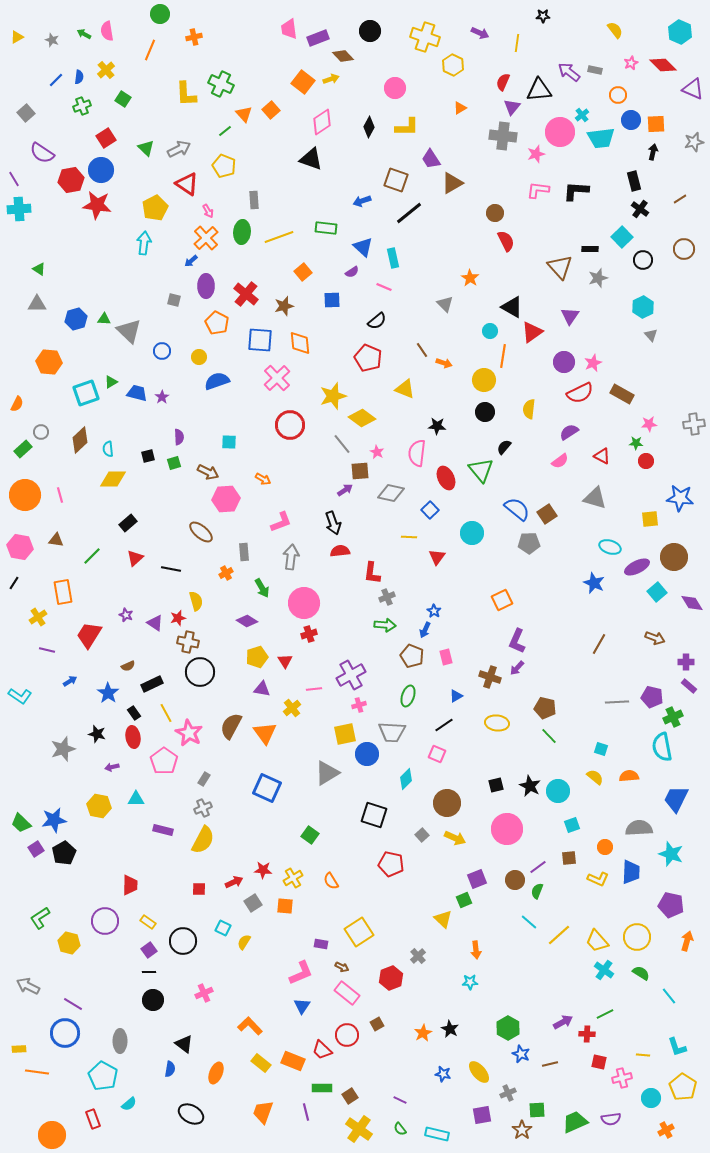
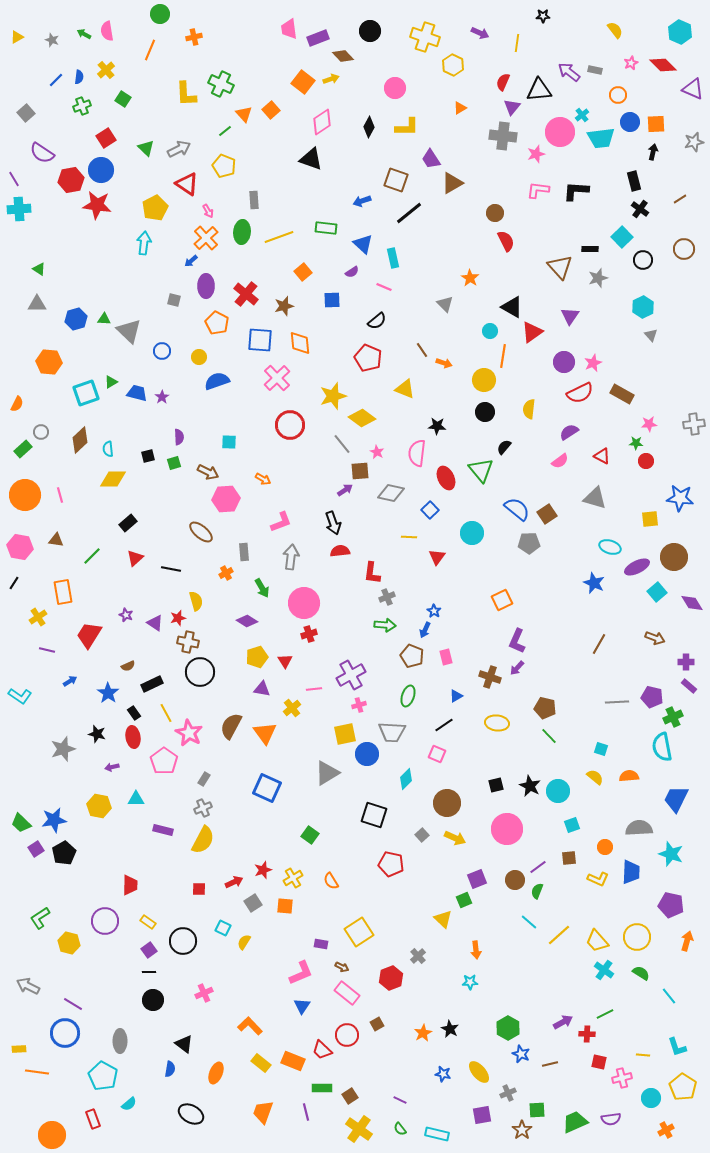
blue circle at (631, 120): moved 1 px left, 2 px down
blue triangle at (363, 247): moved 3 px up
red star at (263, 870): rotated 24 degrees counterclockwise
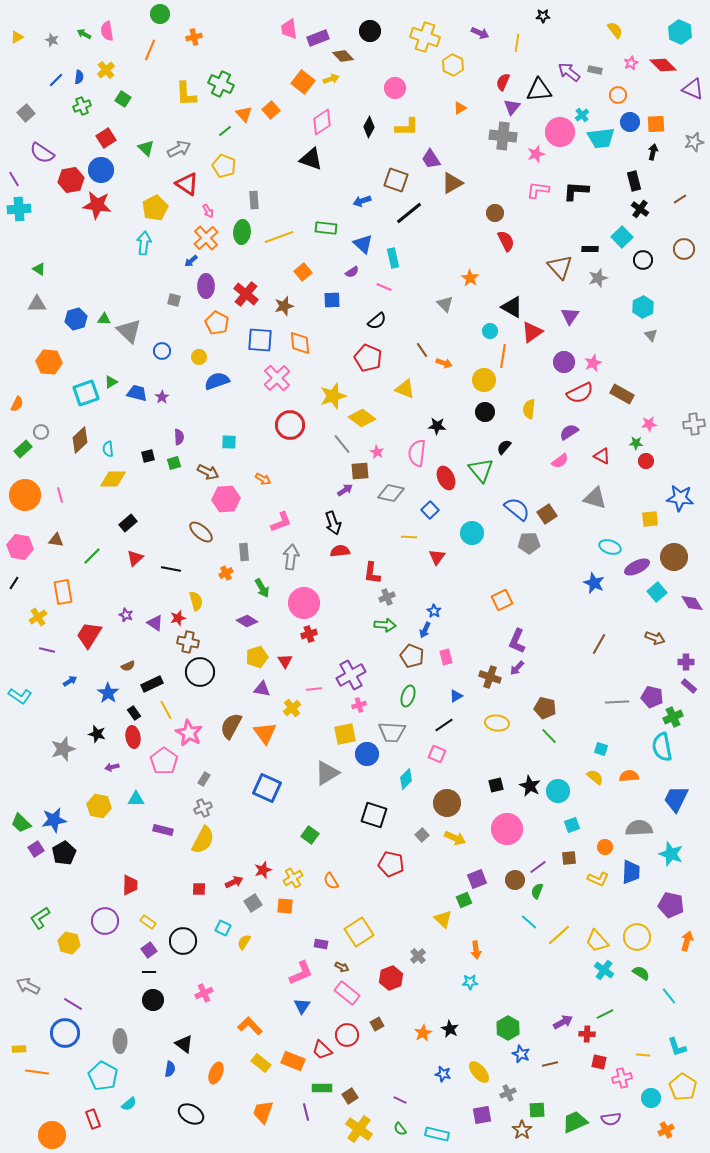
yellow line at (166, 713): moved 3 px up
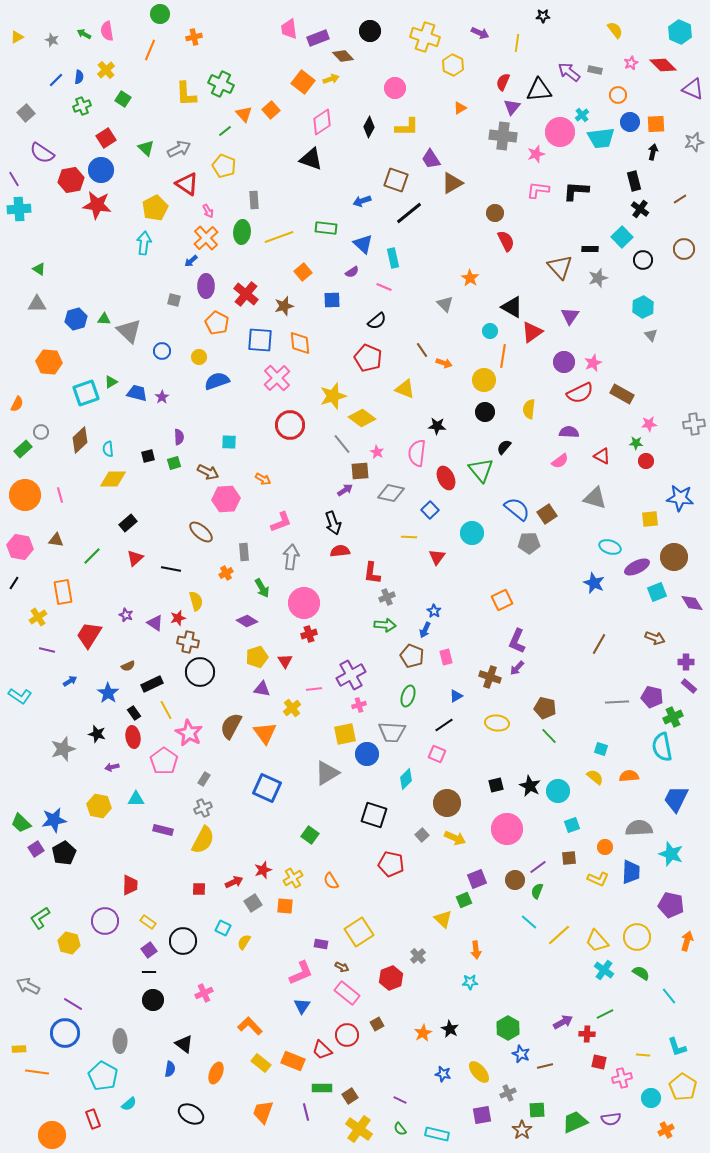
purple semicircle at (569, 432): rotated 36 degrees clockwise
cyan square at (657, 592): rotated 18 degrees clockwise
brown line at (550, 1064): moved 5 px left, 2 px down
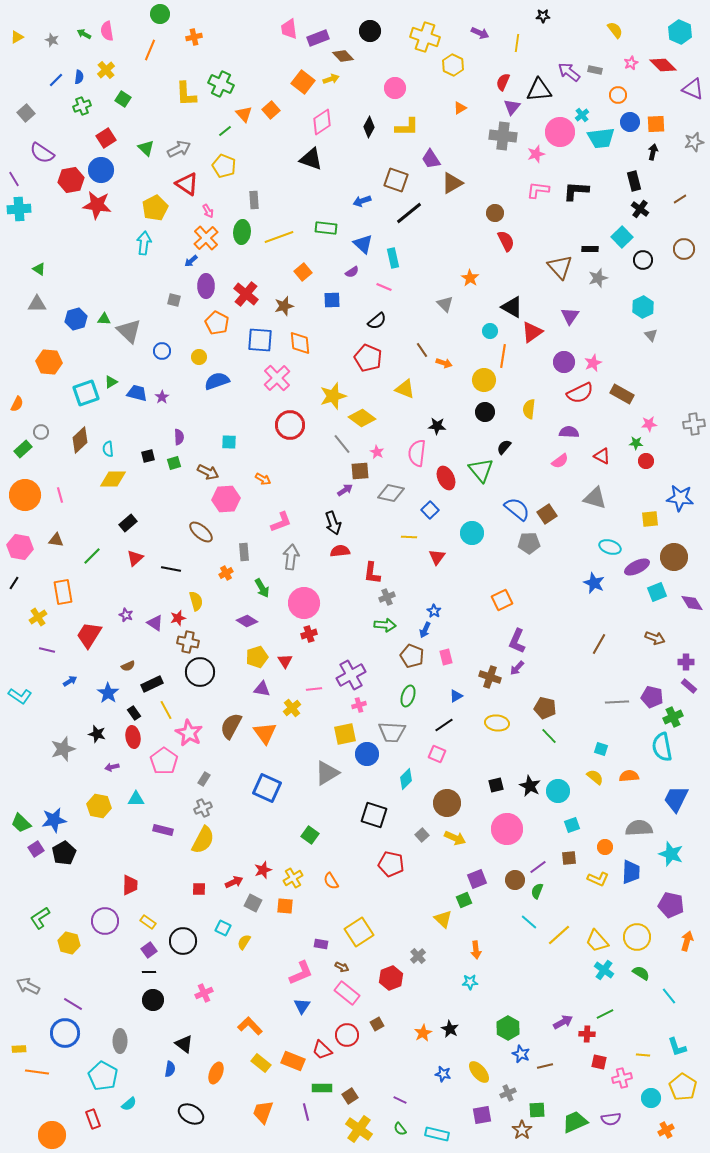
gray square at (253, 903): rotated 30 degrees counterclockwise
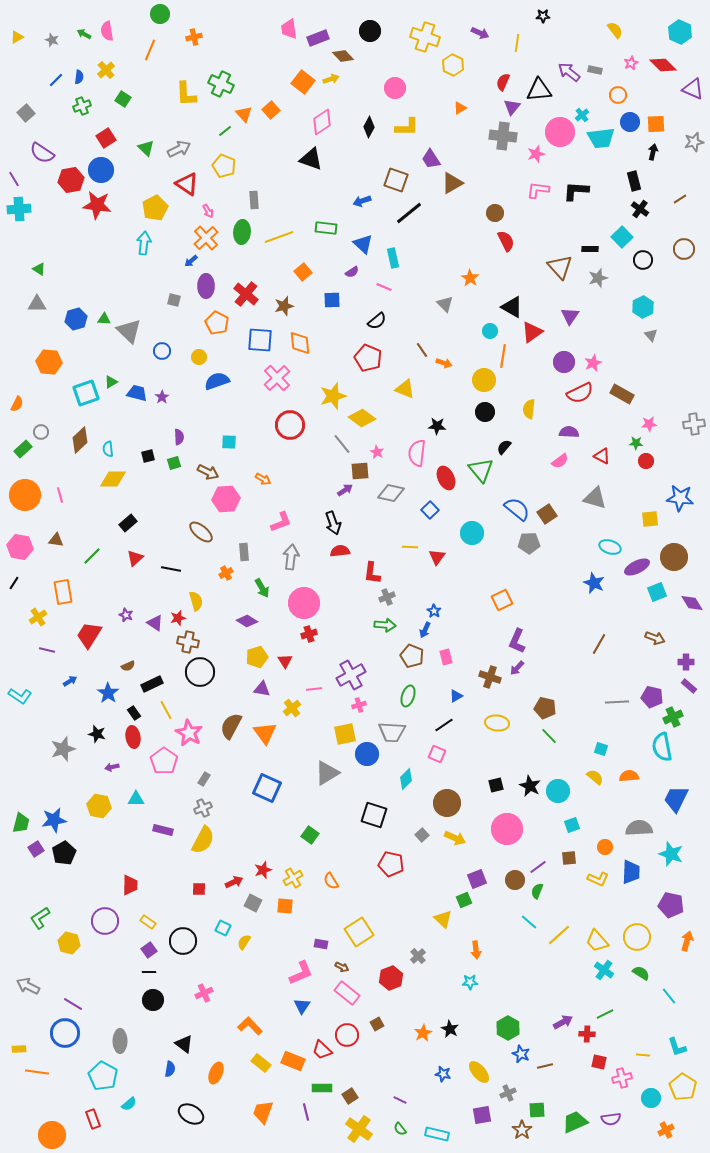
yellow line at (409, 537): moved 1 px right, 10 px down
green trapezoid at (21, 823): rotated 120 degrees counterclockwise
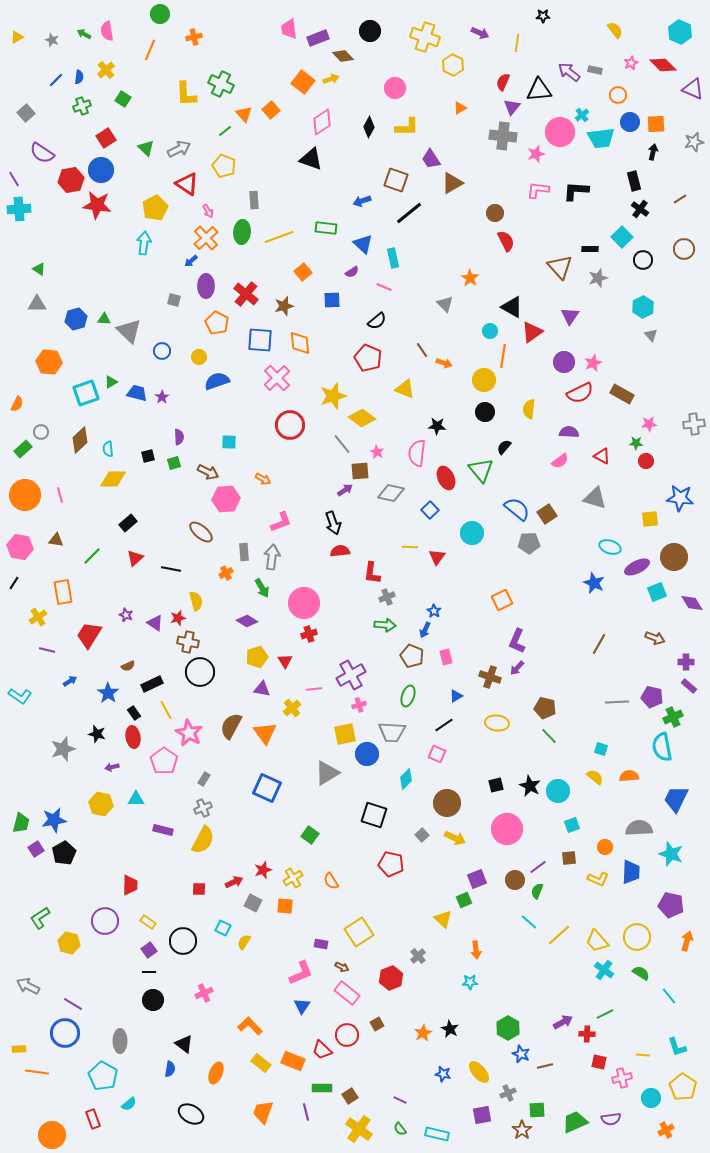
gray arrow at (291, 557): moved 19 px left
yellow hexagon at (99, 806): moved 2 px right, 2 px up
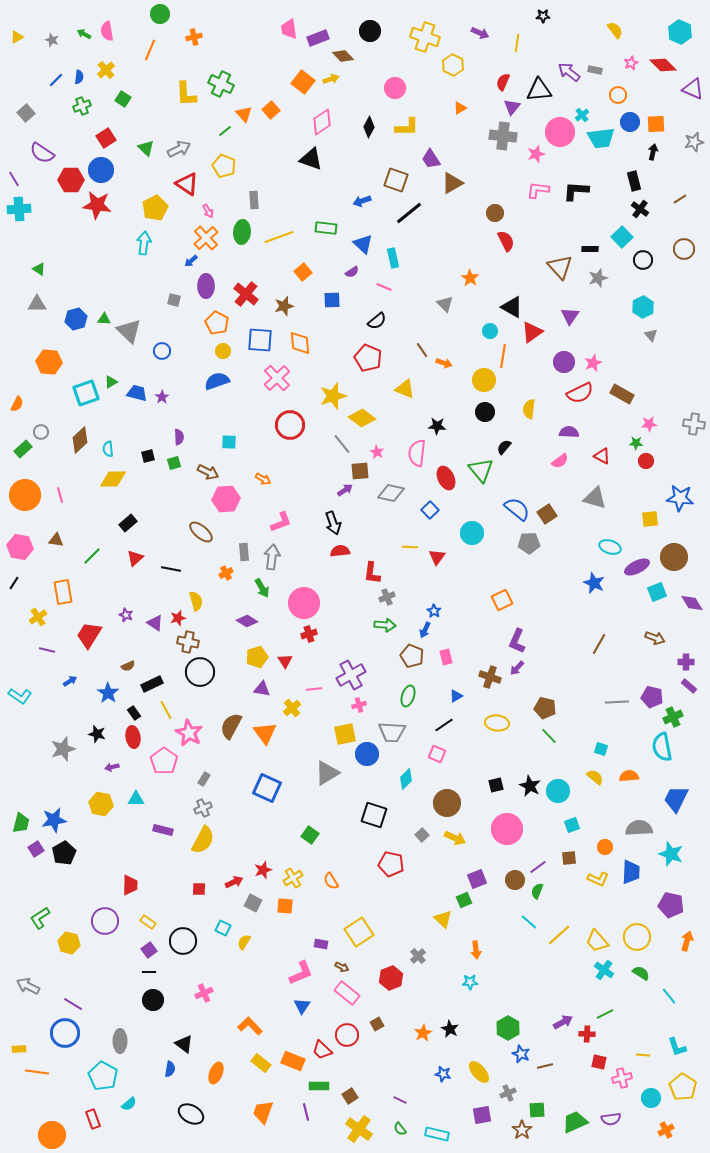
red hexagon at (71, 180): rotated 10 degrees clockwise
yellow circle at (199, 357): moved 24 px right, 6 px up
gray cross at (694, 424): rotated 15 degrees clockwise
green rectangle at (322, 1088): moved 3 px left, 2 px up
